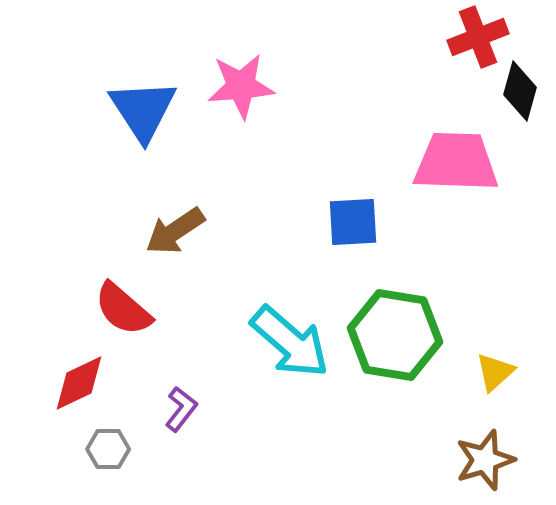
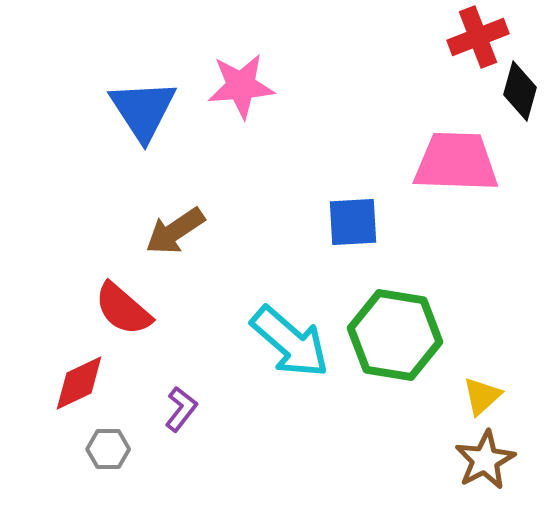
yellow triangle: moved 13 px left, 24 px down
brown star: rotated 10 degrees counterclockwise
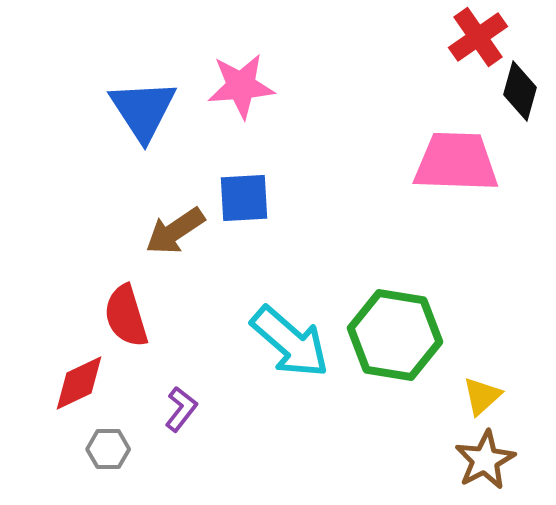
red cross: rotated 14 degrees counterclockwise
blue square: moved 109 px left, 24 px up
red semicircle: moved 3 px right, 7 px down; rotated 32 degrees clockwise
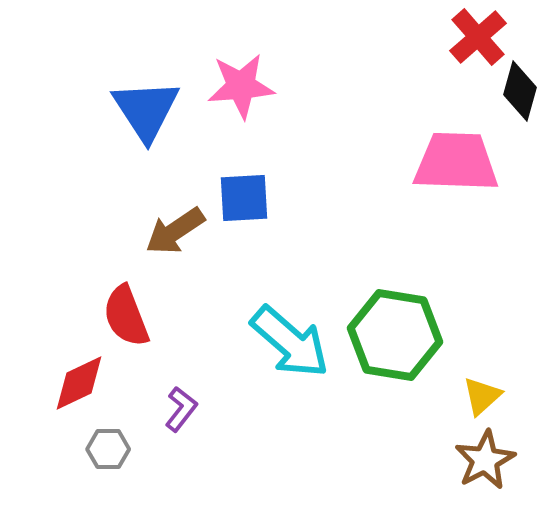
red cross: rotated 6 degrees counterclockwise
blue triangle: moved 3 px right
red semicircle: rotated 4 degrees counterclockwise
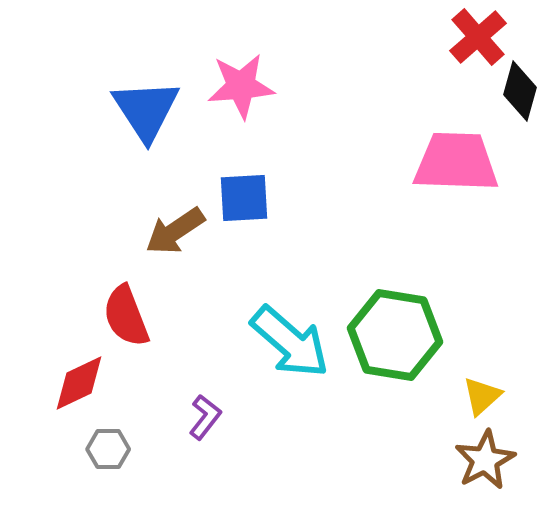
purple L-shape: moved 24 px right, 8 px down
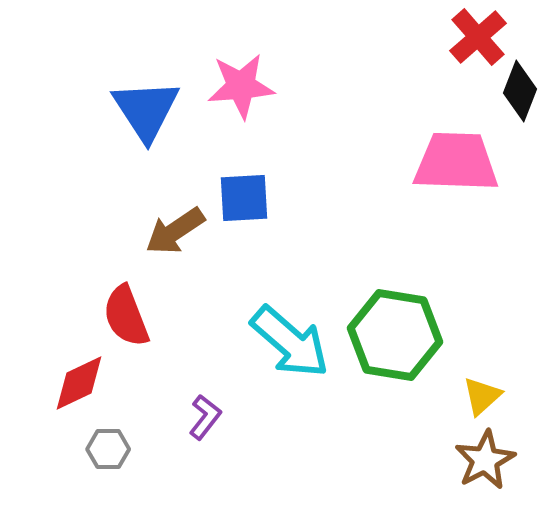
black diamond: rotated 6 degrees clockwise
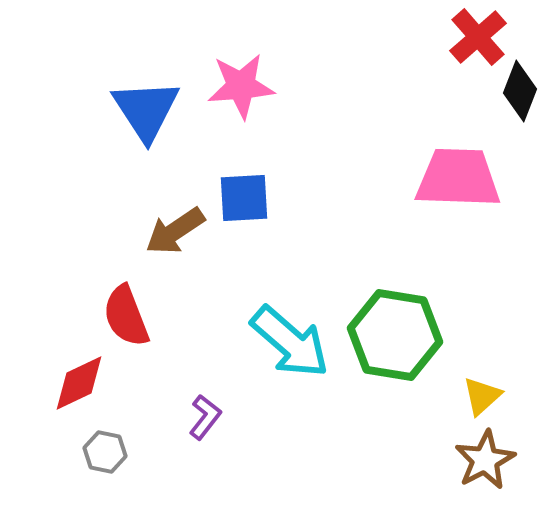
pink trapezoid: moved 2 px right, 16 px down
gray hexagon: moved 3 px left, 3 px down; rotated 12 degrees clockwise
